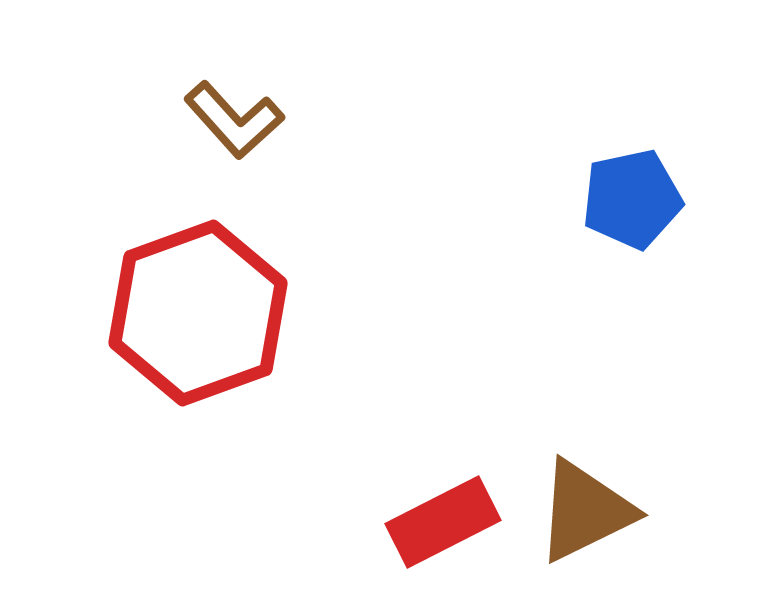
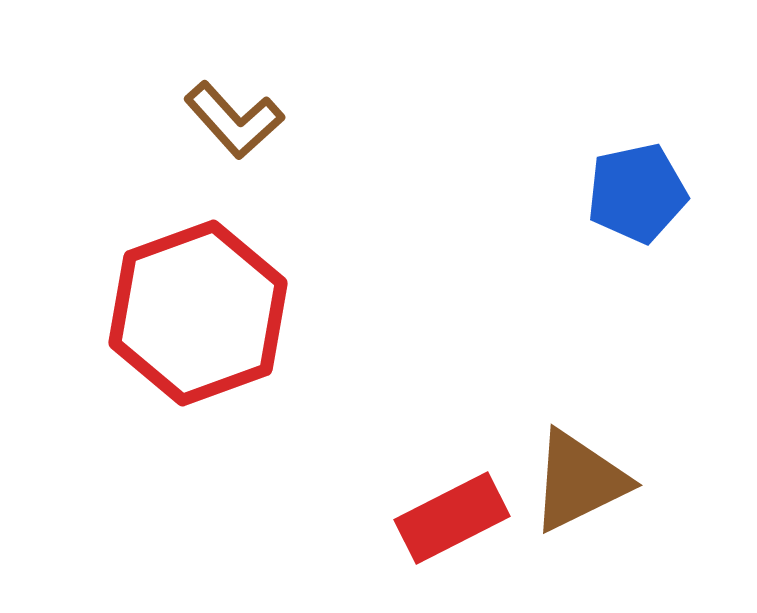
blue pentagon: moved 5 px right, 6 px up
brown triangle: moved 6 px left, 30 px up
red rectangle: moved 9 px right, 4 px up
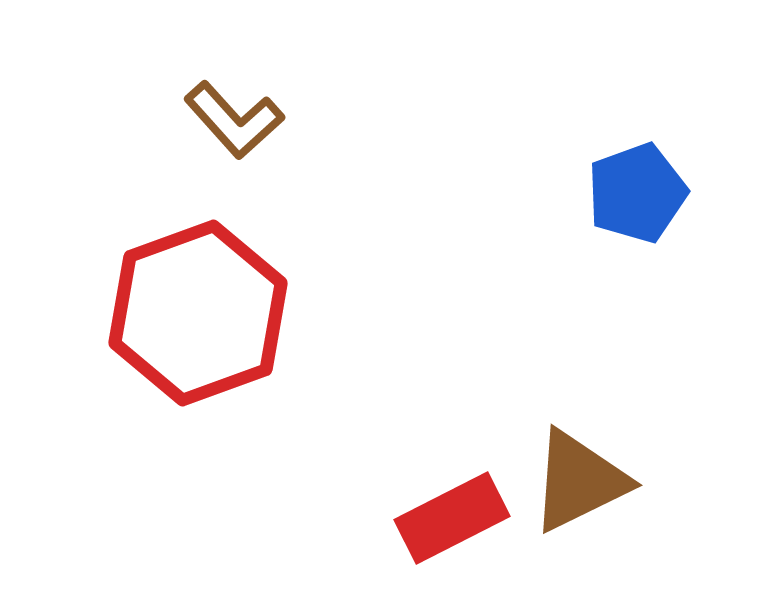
blue pentagon: rotated 8 degrees counterclockwise
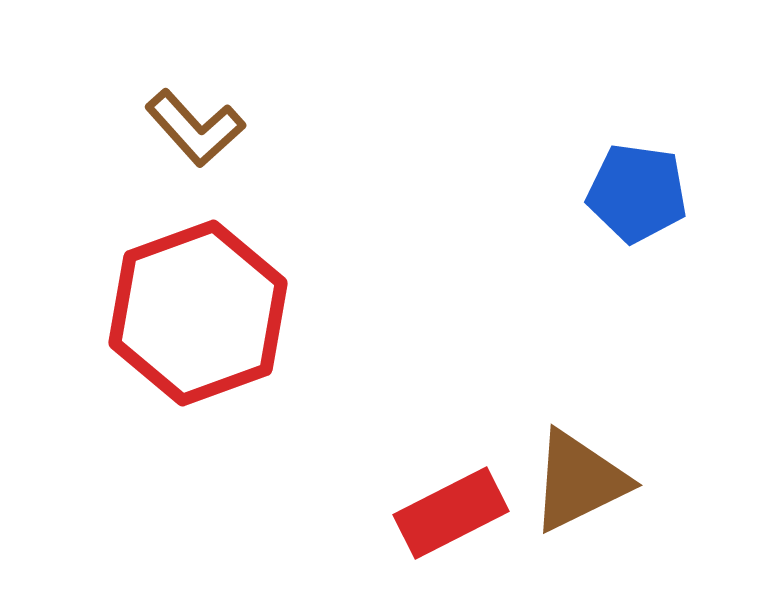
brown L-shape: moved 39 px left, 8 px down
blue pentagon: rotated 28 degrees clockwise
red rectangle: moved 1 px left, 5 px up
